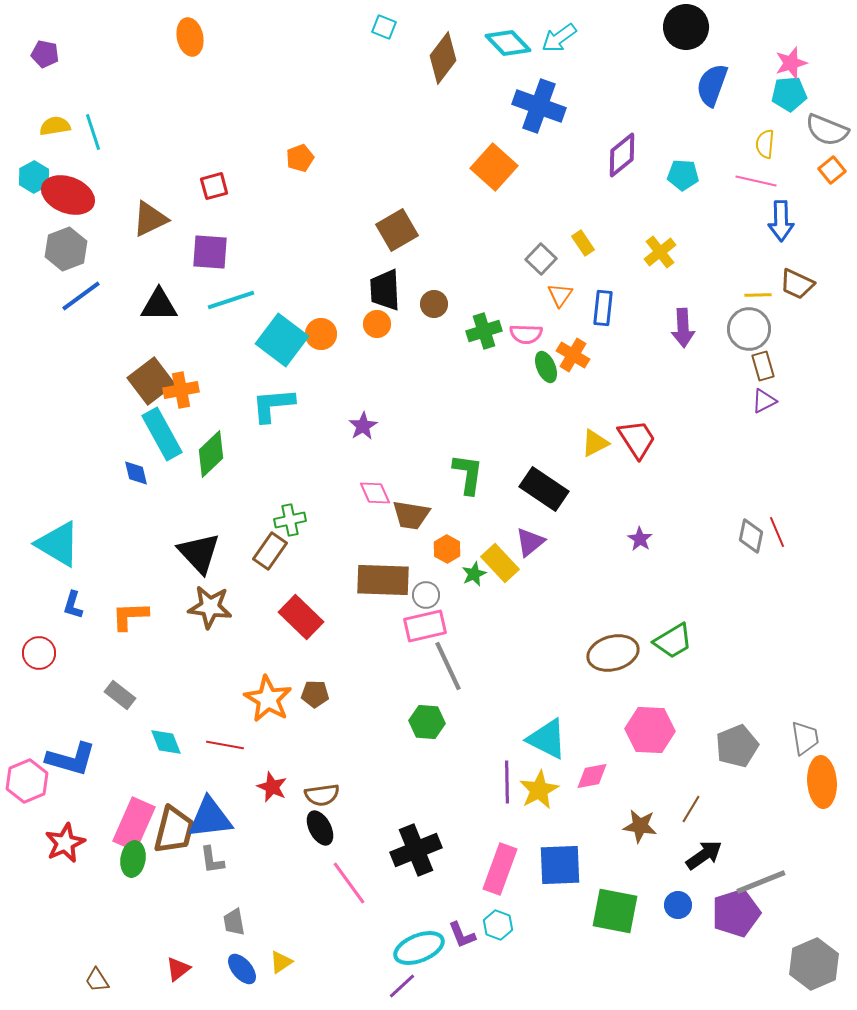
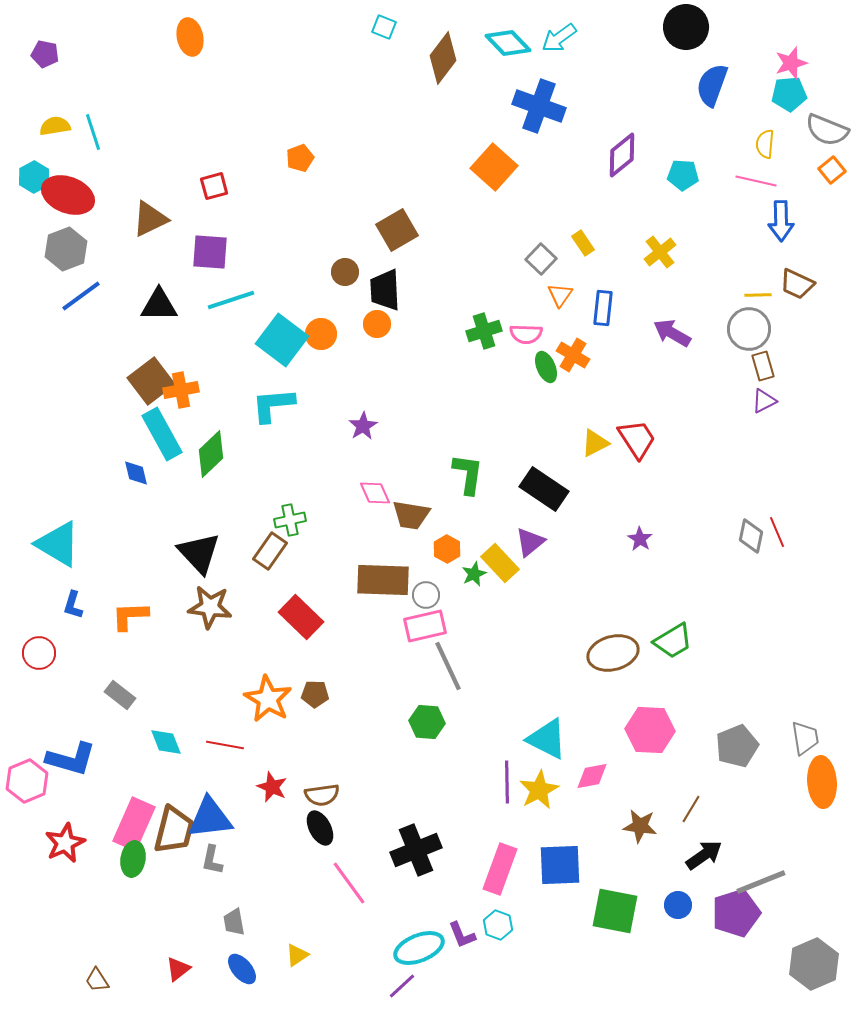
brown circle at (434, 304): moved 89 px left, 32 px up
purple arrow at (683, 328): moved 11 px left, 5 px down; rotated 123 degrees clockwise
gray L-shape at (212, 860): rotated 20 degrees clockwise
yellow triangle at (281, 962): moved 16 px right, 7 px up
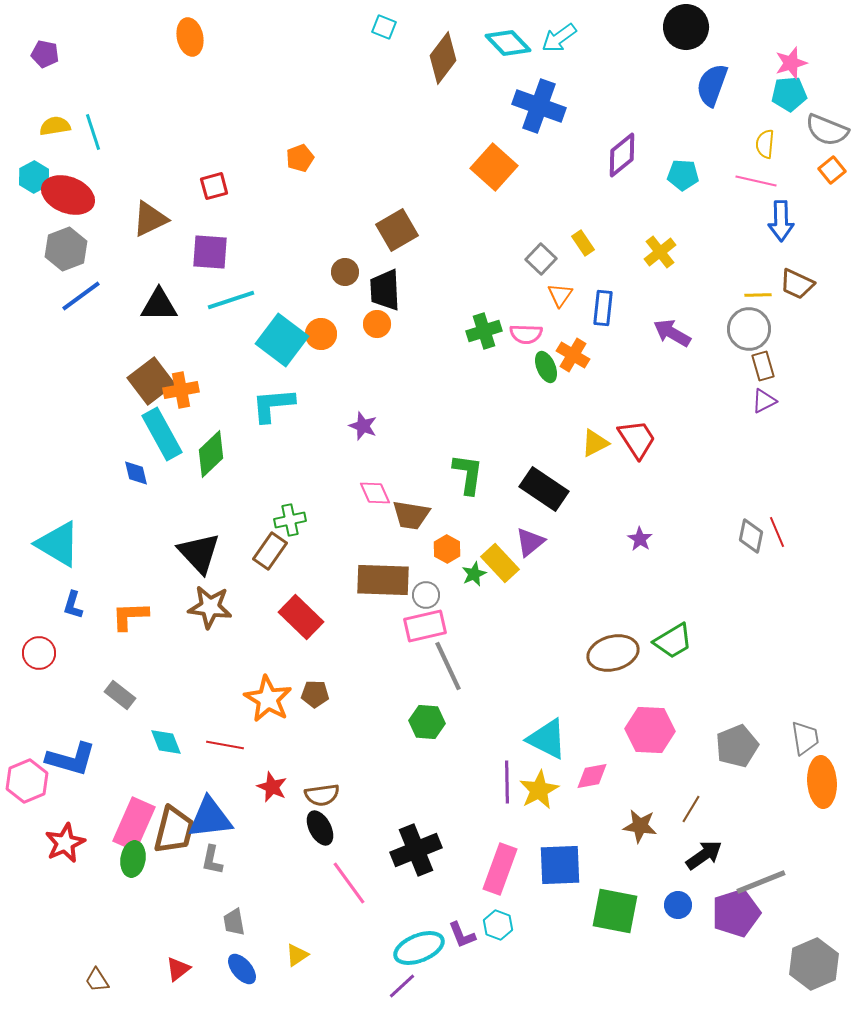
purple star at (363, 426): rotated 20 degrees counterclockwise
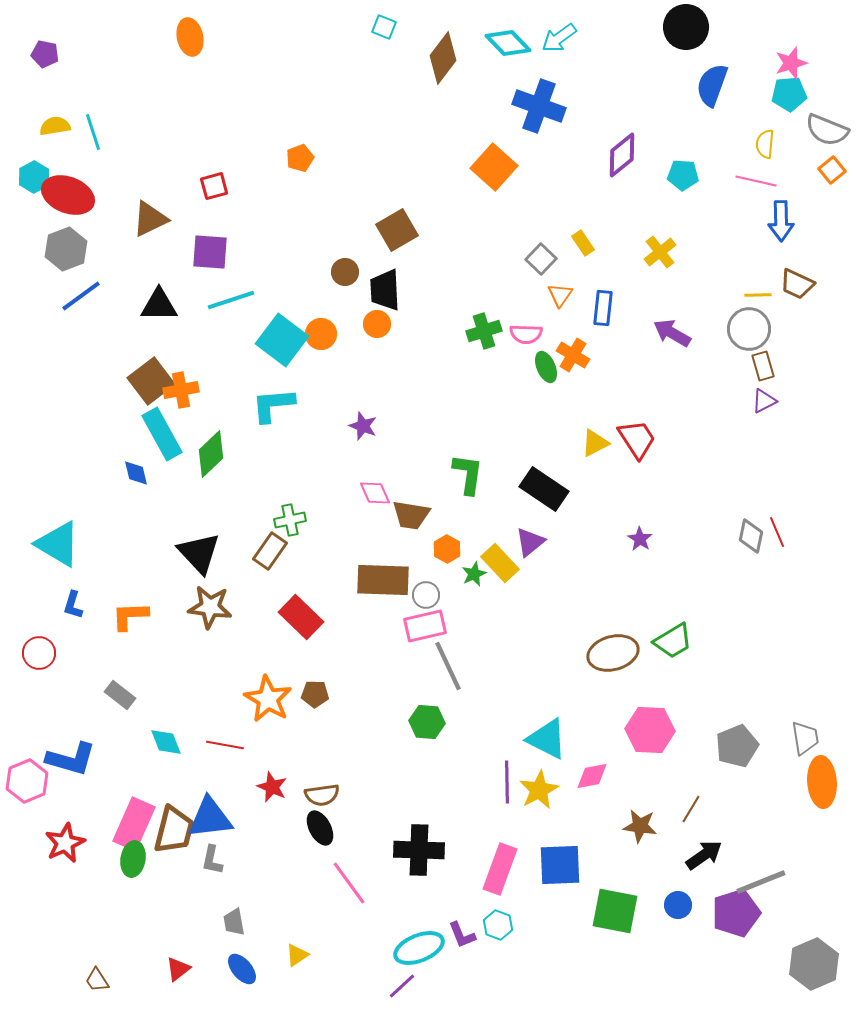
black cross at (416, 850): moved 3 px right; rotated 24 degrees clockwise
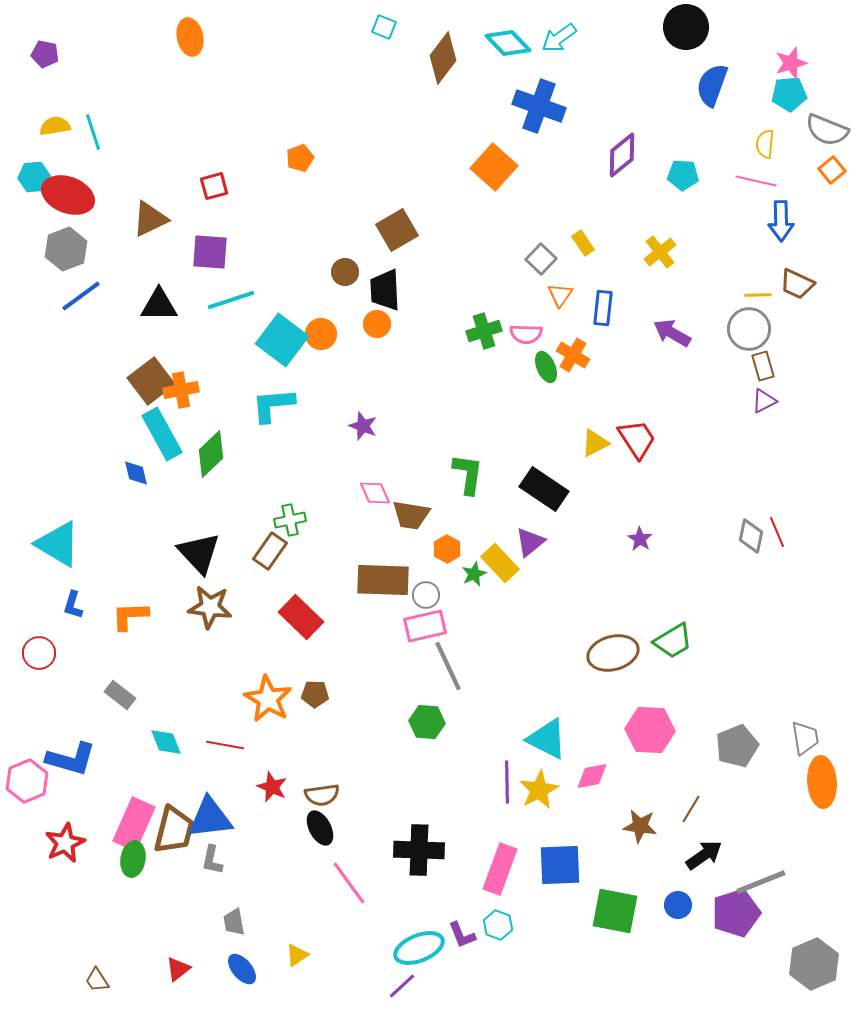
cyan hexagon at (34, 177): rotated 24 degrees clockwise
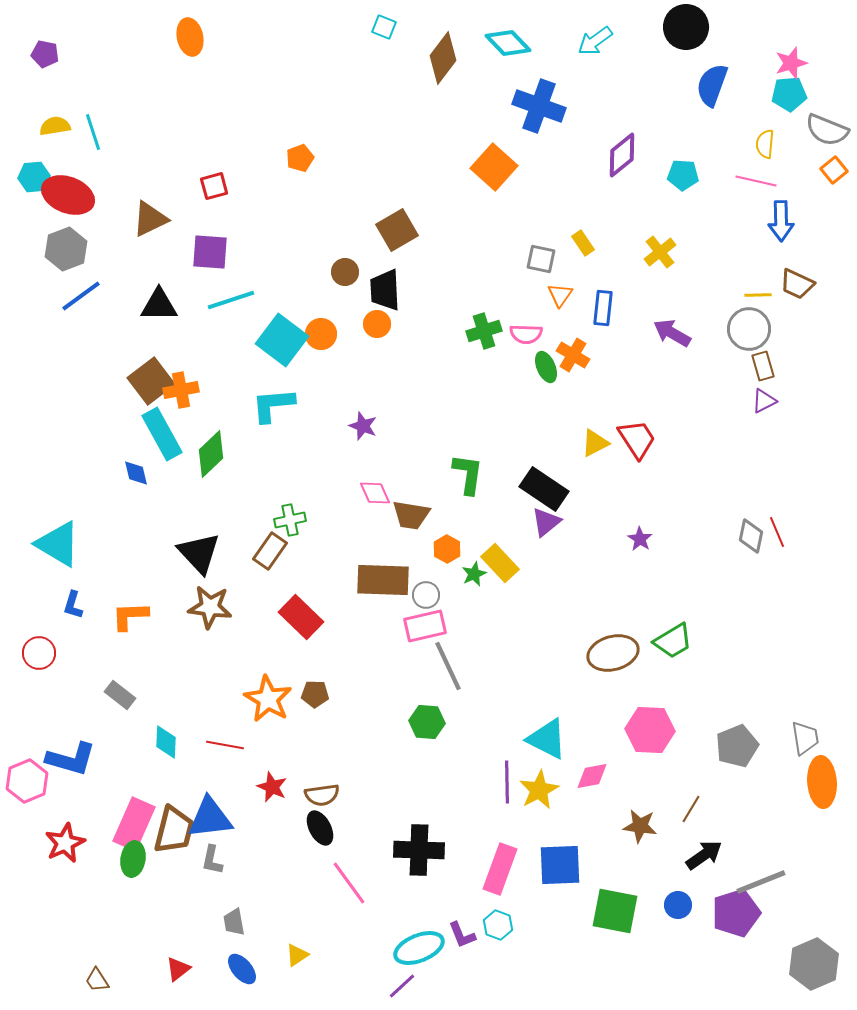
cyan arrow at (559, 38): moved 36 px right, 3 px down
orange square at (832, 170): moved 2 px right
gray square at (541, 259): rotated 32 degrees counterclockwise
purple triangle at (530, 542): moved 16 px right, 20 px up
cyan diamond at (166, 742): rotated 24 degrees clockwise
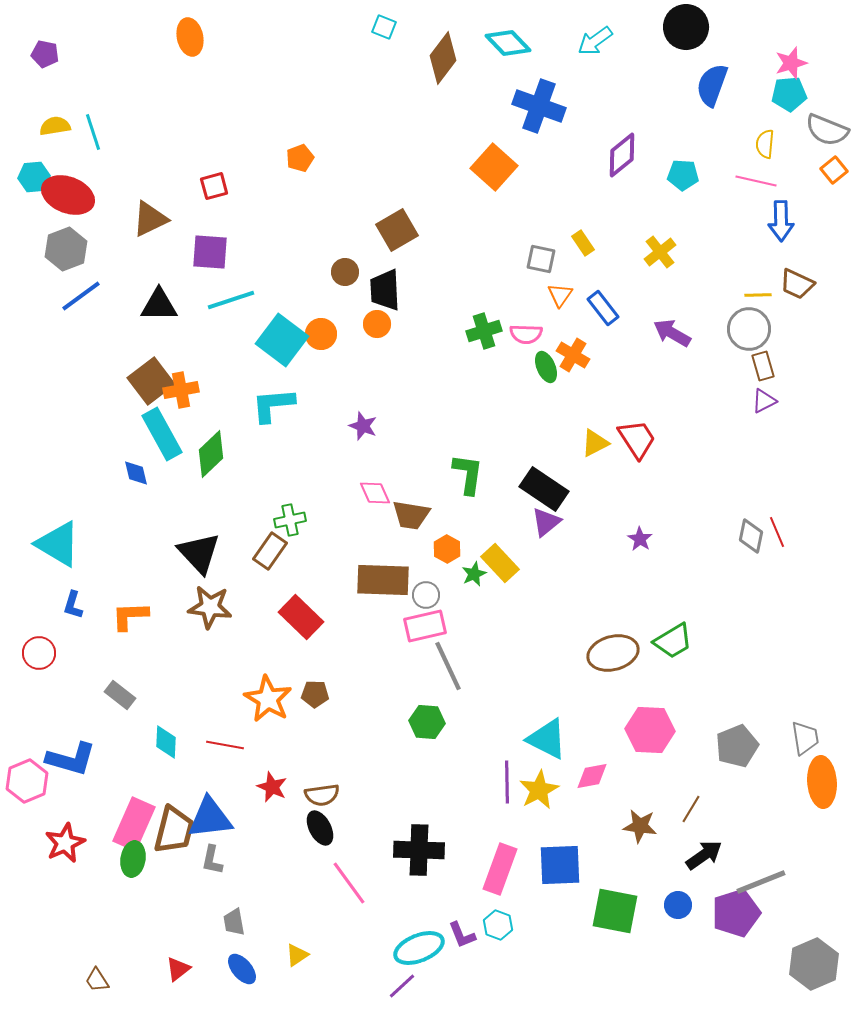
blue rectangle at (603, 308): rotated 44 degrees counterclockwise
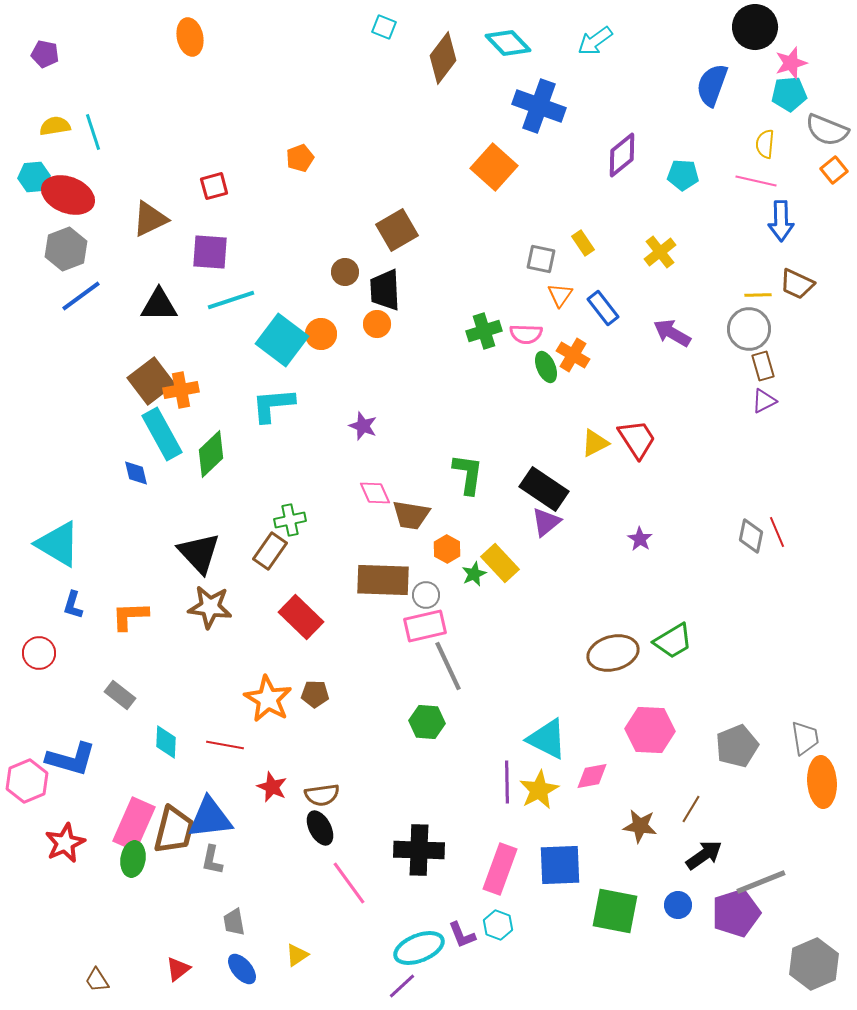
black circle at (686, 27): moved 69 px right
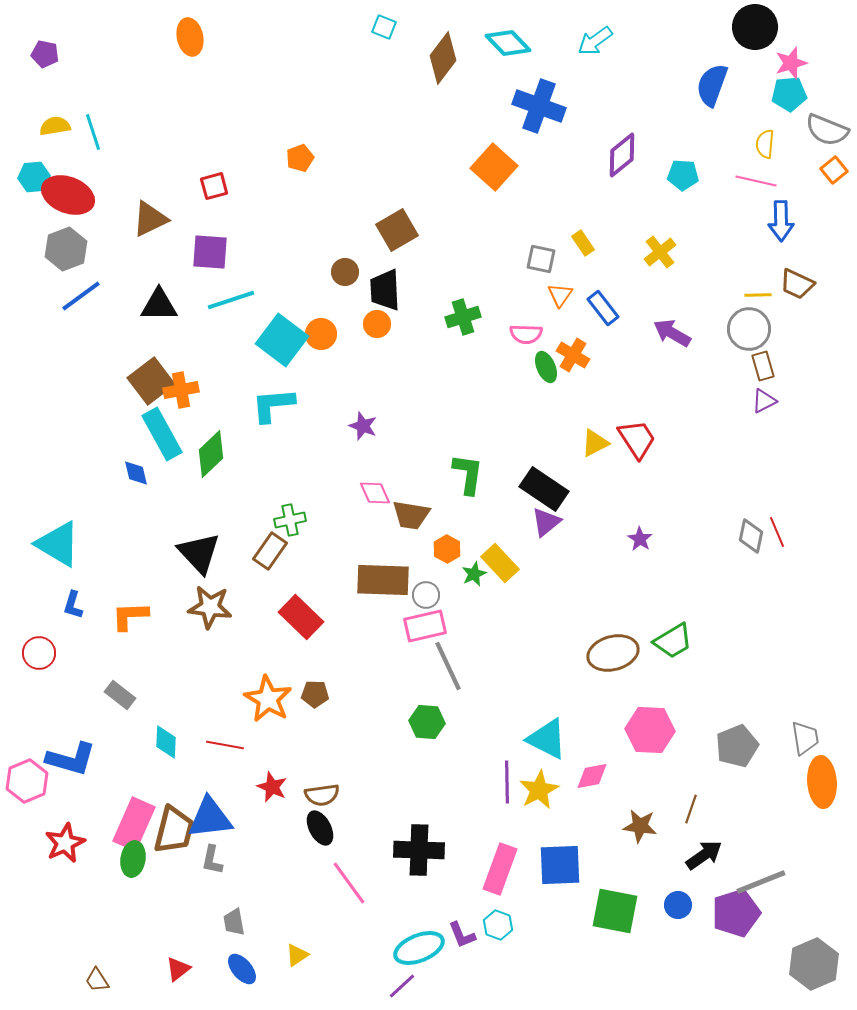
green cross at (484, 331): moved 21 px left, 14 px up
brown line at (691, 809): rotated 12 degrees counterclockwise
